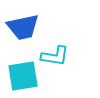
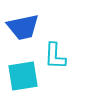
cyan L-shape: rotated 84 degrees clockwise
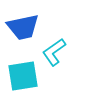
cyan L-shape: moved 1 px left, 4 px up; rotated 52 degrees clockwise
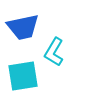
cyan L-shape: rotated 24 degrees counterclockwise
